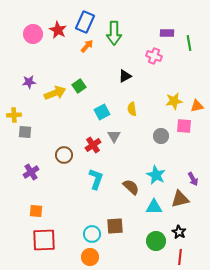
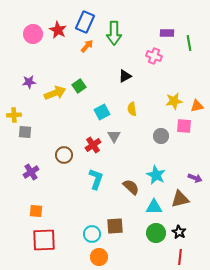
purple arrow: moved 2 px right, 1 px up; rotated 40 degrees counterclockwise
green circle: moved 8 px up
orange circle: moved 9 px right
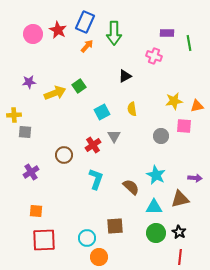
purple arrow: rotated 16 degrees counterclockwise
cyan circle: moved 5 px left, 4 px down
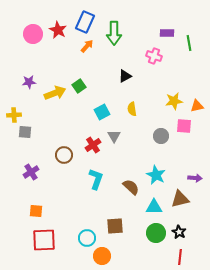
orange circle: moved 3 px right, 1 px up
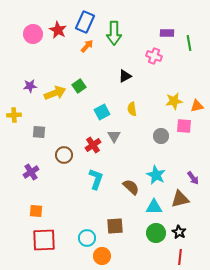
purple star: moved 1 px right, 4 px down
gray square: moved 14 px right
purple arrow: moved 2 px left; rotated 48 degrees clockwise
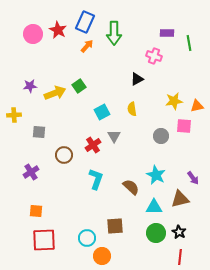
black triangle: moved 12 px right, 3 px down
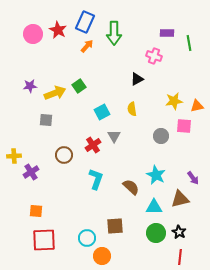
yellow cross: moved 41 px down
gray square: moved 7 px right, 12 px up
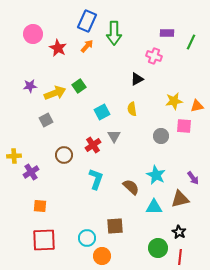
blue rectangle: moved 2 px right, 1 px up
red star: moved 18 px down
green line: moved 2 px right, 1 px up; rotated 35 degrees clockwise
gray square: rotated 32 degrees counterclockwise
orange square: moved 4 px right, 5 px up
green circle: moved 2 px right, 15 px down
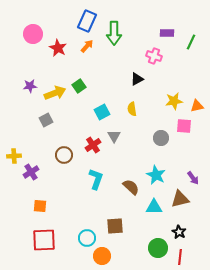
gray circle: moved 2 px down
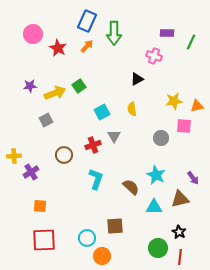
red cross: rotated 14 degrees clockwise
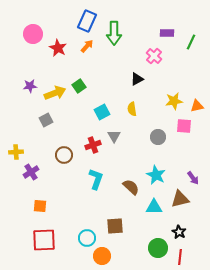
pink cross: rotated 21 degrees clockwise
gray circle: moved 3 px left, 1 px up
yellow cross: moved 2 px right, 4 px up
